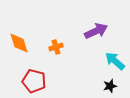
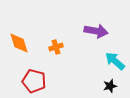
purple arrow: rotated 35 degrees clockwise
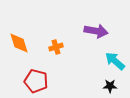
red pentagon: moved 2 px right
black star: rotated 16 degrees clockwise
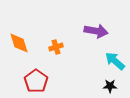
red pentagon: rotated 20 degrees clockwise
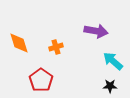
cyan arrow: moved 2 px left
red pentagon: moved 5 px right, 1 px up
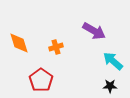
purple arrow: moved 2 px left; rotated 20 degrees clockwise
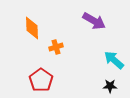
purple arrow: moved 10 px up
orange diamond: moved 13 px right, 15 px up; rotated 15 degrees clockwise
cyan arrow: moved 1 px right, 1 px up
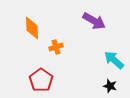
black star: rotated 16 degrees clockwise
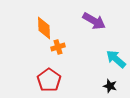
orange diamond: moved 12 px right
orange cross: moved 2 px right
cyan arrow: moved 2 px right, 1 px up
red pentagon: moved 8 px right
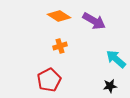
orange diamond: moved 15 px right, 12 px up; rotated 55 degrees counterclockwise
orange cross: moved 2 px right, 1 px up
red pentagon: rotated 10 degrees clockwise
black star: rotated 24 degrees counterclockwise
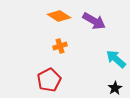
black star: moved 5 px right, 2 px down; rotated 24 degrees counterclockwise
